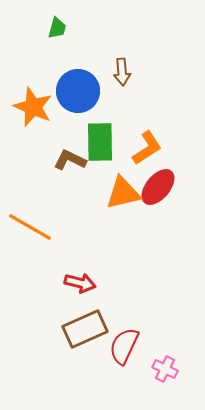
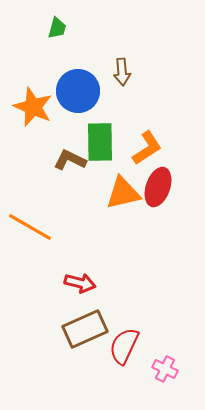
red ellipse: rotated 21 degrees counterclockwise
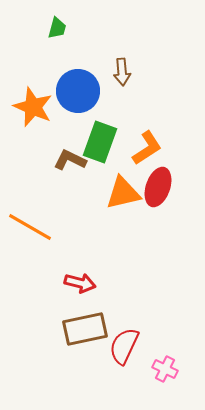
green rectangle: rotated 21 degrees clockwise
brown rectangle: rotated 12 degrees clockwise
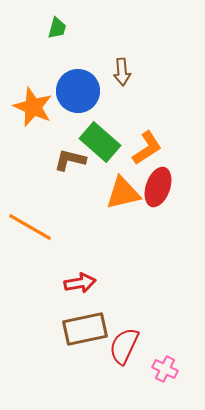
green rectangle: rotated 69 degrees counterclockwise
brown L-shape: rotated 12 degrees counterclockwise
red arrow: rotated 24 degrees counterclockwise
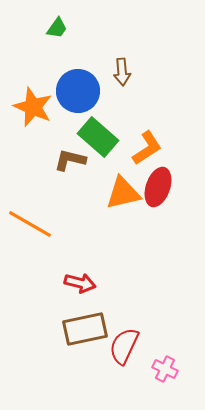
green trapezoid: rotated 20 degrees clockwise
green rectangle: moved 2 px left, 5 px up
orange line: moved 3 px up
red arrow: rotated 24 degrees clockwise
